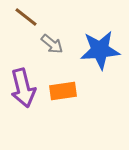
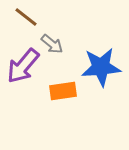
blue star: moved 1 px right, 17 px down
purple arrow: moved 22 px up; rotated 54 degrees clockwise
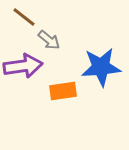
brown line: moved 2 px left
gray arrow: moved 3 px left, 4 px up
purple arrow: rotated 138 degrees counterclockwise
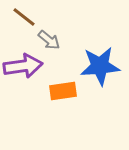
blue star: moved 1 px left, 1 px up
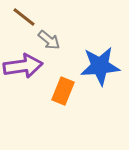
orange rectangle: rotated 60 degrees counterclockwise
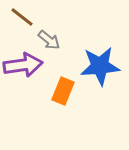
brown line: moved 2 px left
purple arrow: moved 1 px up
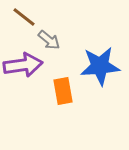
brown line: moved 2 px right
orange rectangle: rotated 32 degrees counterclockwise
